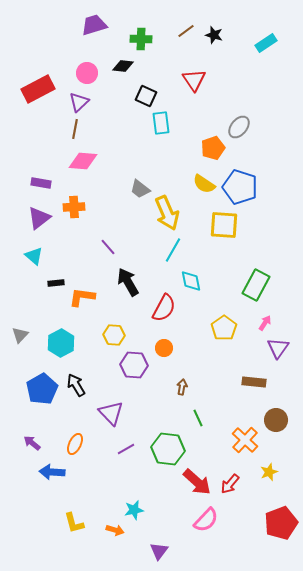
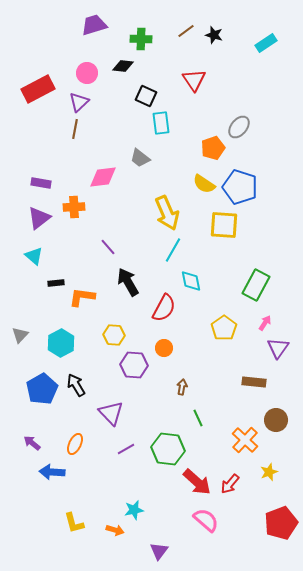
pink diamond at (83, 161): moved 20 px right, 16 px down; rotated 12 degrees counterclockwise
gray trapezoid at (140, 189): moved 31 px up
pink semicircle at (206, 520): rotated 92 degrees counterclockwise
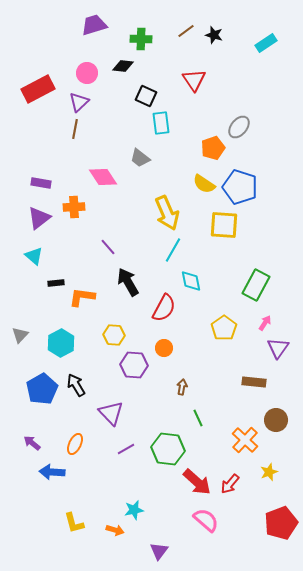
pink diamond at (103, 177): rotated 64 degrees clockwise
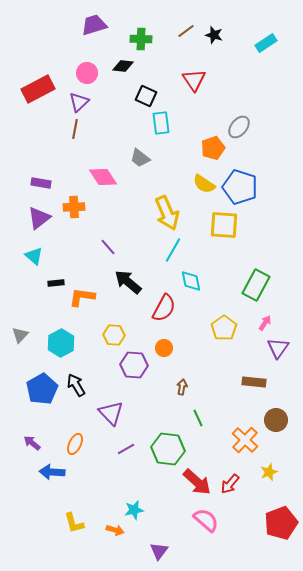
black arrow at (128, 282): rotated 20 degrees counterclockwise
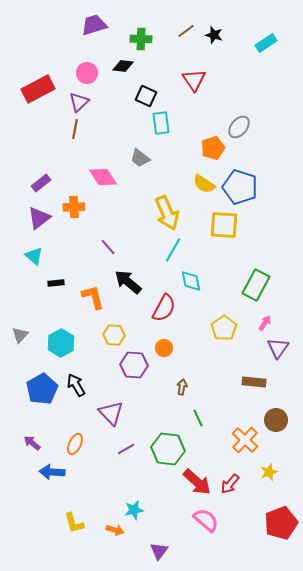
purple rectangle at (41, 183): rotated 48 degrees counterclockwise
orange L-shape at (82, 297): moved 11 px right; rotated 68 degrees clockwise
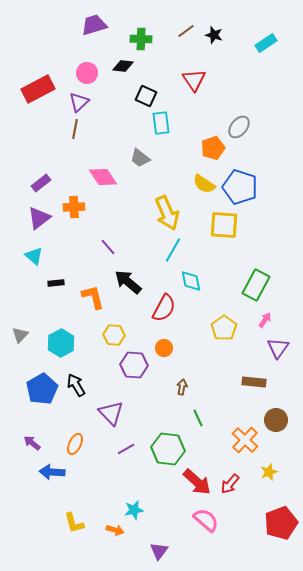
pink arrow at (265, 323): moved 3 px up
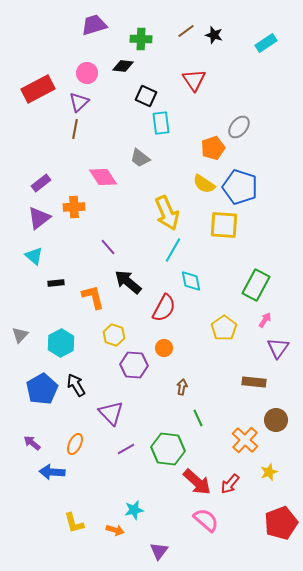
yellow hexagon at (114, 335): rotated 15 degrees clockwise
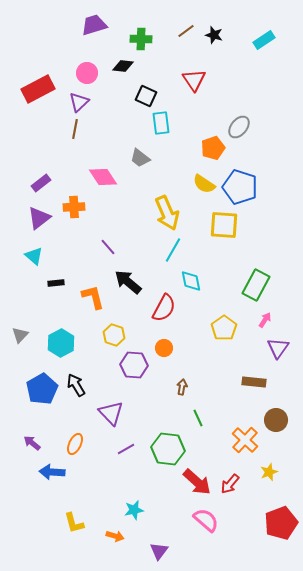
cyan rectangle at (266, 43): moved 2 px left, 3 px up
orange arrow at (115, 530): moved 6 px down
